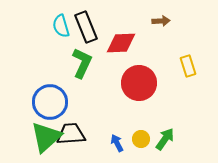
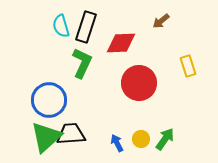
brown arrow: rotated 144 degrees clockwise
black rectangle: rotated 40 degrees clockwise
blue circle: moved 1 px left, 2 px up
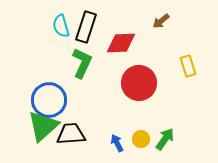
green triangle: moved 3 px left, 11 px up
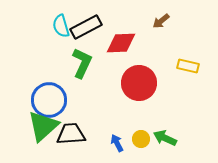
black rectangle: rotated 44 degrees clockwise
yellow rectangle: rotated 60 degrees counterclockwise
green arrow: moved 1 px up; rotated 100 degrees counterclockwise
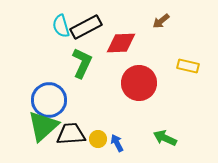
yellow circle: moved 43 px left
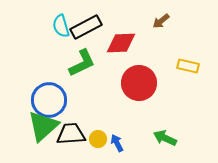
green L-shape: rotated 40 degrees clockwise
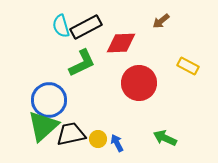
yellow rectangle: rotated 15 degrees clockwise
black trapezoid: rotated 8 degrees counterclockwise
